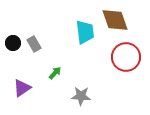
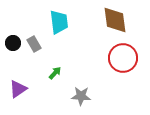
brown diamond: rotated 12 degrees clockwise
cyan trapezoid: moved 26 px left, 10 px up
red circle: moved 3 px left, 1 px down
purple triangle: moved 4 px left, 1 px down
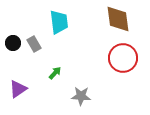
brown diamond: moved 3 px right, 1 px up
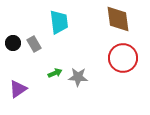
green arrow: rotated 24 degrees clockwise
gray star: moved 3 px left, 19 px up
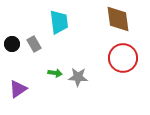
black circle: moved 1 px left, 1 px down
green arrow: rotated 32 degrees clockwise
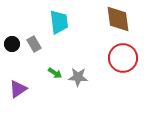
green arrow: rotated 24 degrees clockwise
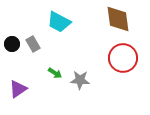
cyan trapezoid: rotated 125 degrees clockwise
gray rectangle: moved 1 px left
gray star: moved 2 px right, 3 px down
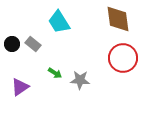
cyan trapezoid: rotated 30 degrees clockwise
gray rectangle: rotated 21 degrees counterclockwise
purple triangle: moved 2 px right, 2 px up
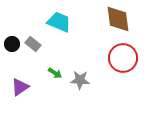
cyan trapezoid: rotated 145 degrees clockwise
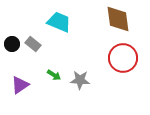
green arrow: moved 1 px left, 2 px down
purple triangle: moved 2 px up
